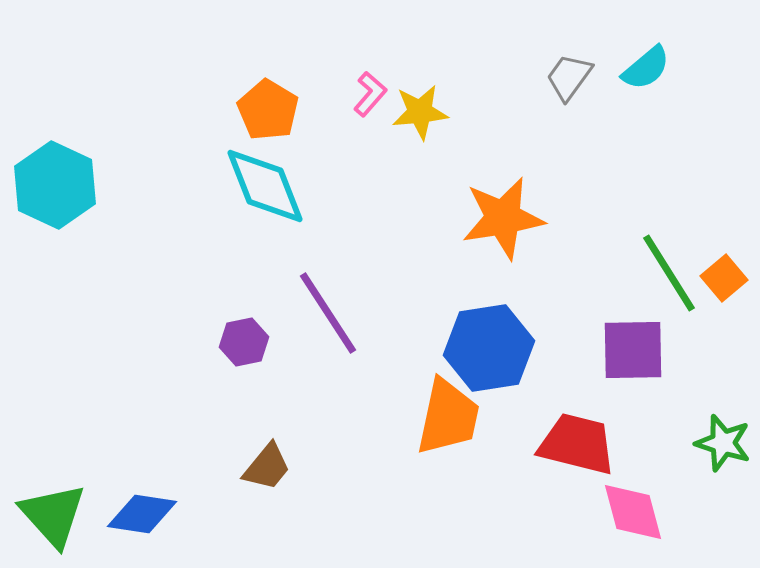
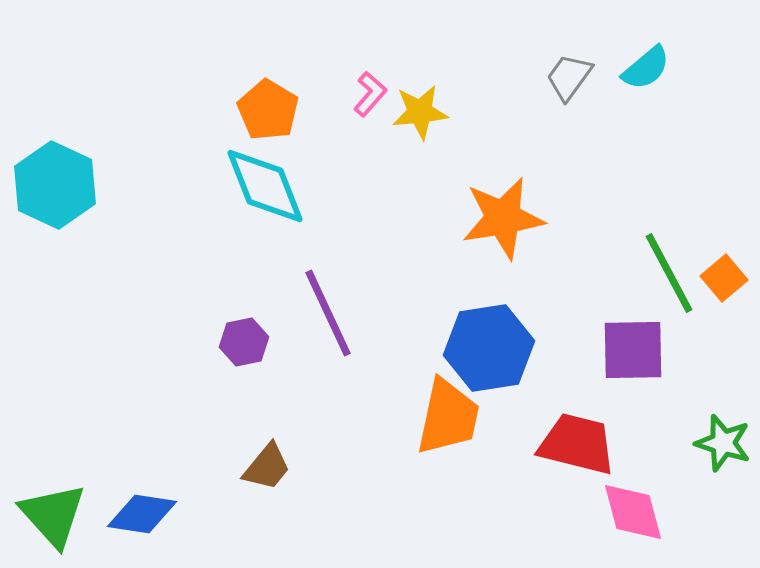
green line: rotated 4 degrees clockwise
purple line: rotated 8 degrees clockwise
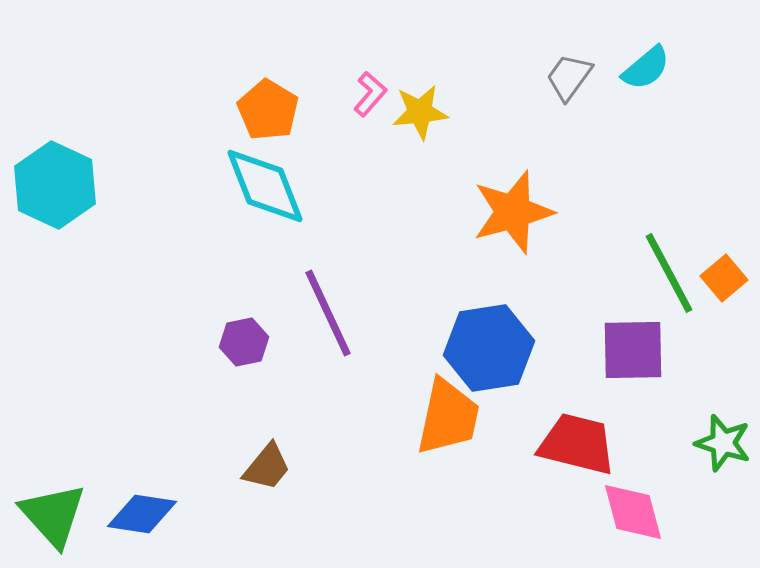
orange star: moved 10 px right, 6 px up; rotated 6 degrees counterclockwise
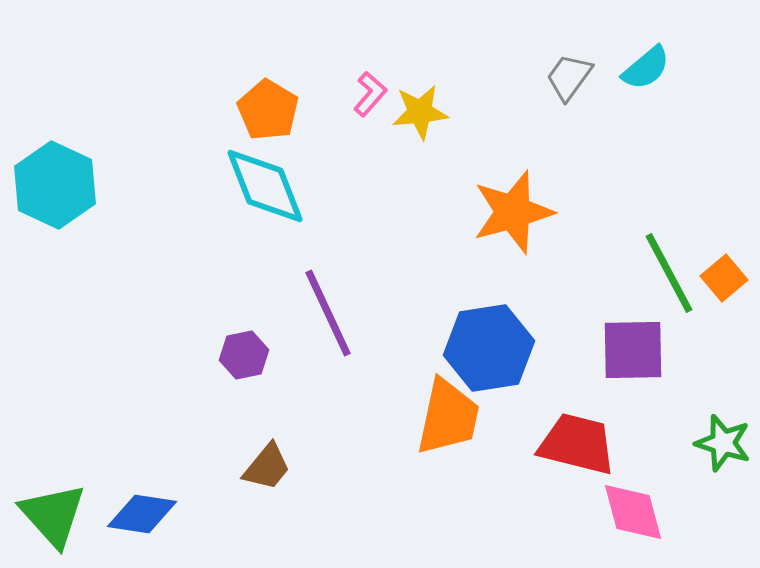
purple hexagon: moved 13 px down
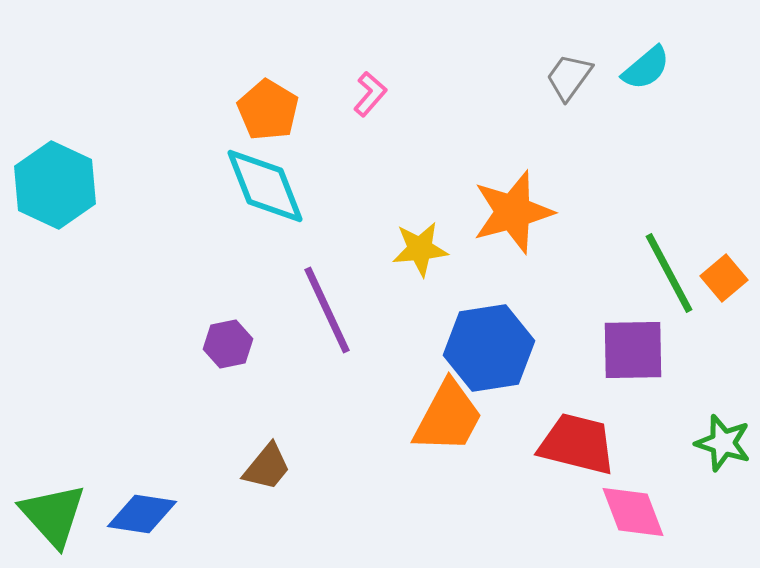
yellow star: moved 137 px down
purple line: moved 1 px left, 3 px up
purple hexagon: moved 16 px left, 11 px up
orange trapezoid: rotated 16 degrees clockwise
pink diamond: rotated 6 degrees counterclockwise
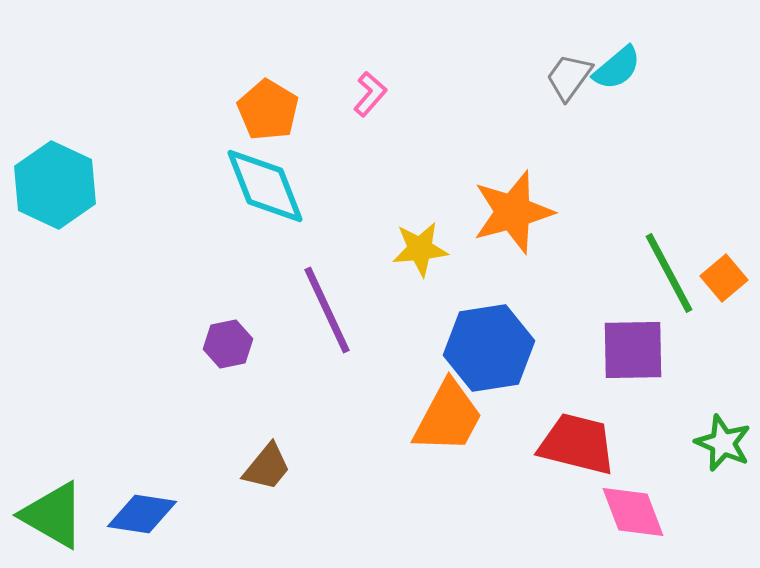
cyan semicircle: moved 29 px left
green star: rotated 6 degrees clockwise
green triangle: rotated 18 degrees counterclockwise
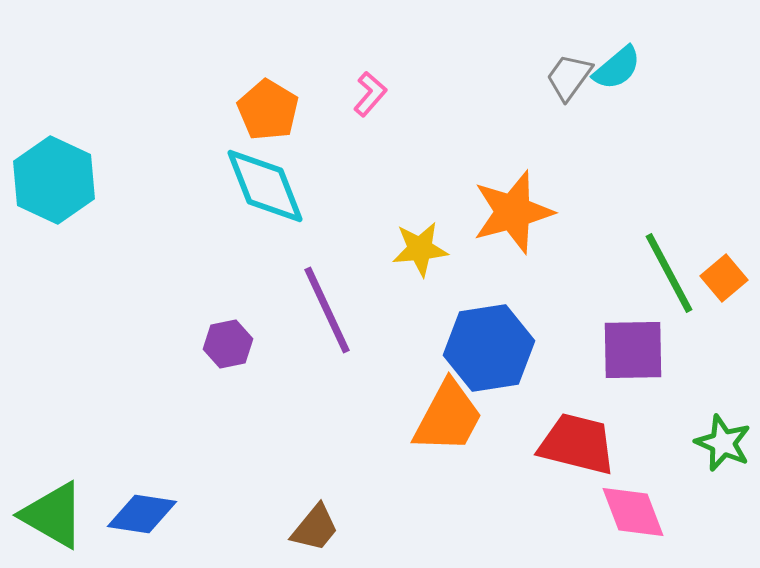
cyan hexagon: moved 1 px left, 5 px up
brown trapezoid: moved 48 px right, 61 px down
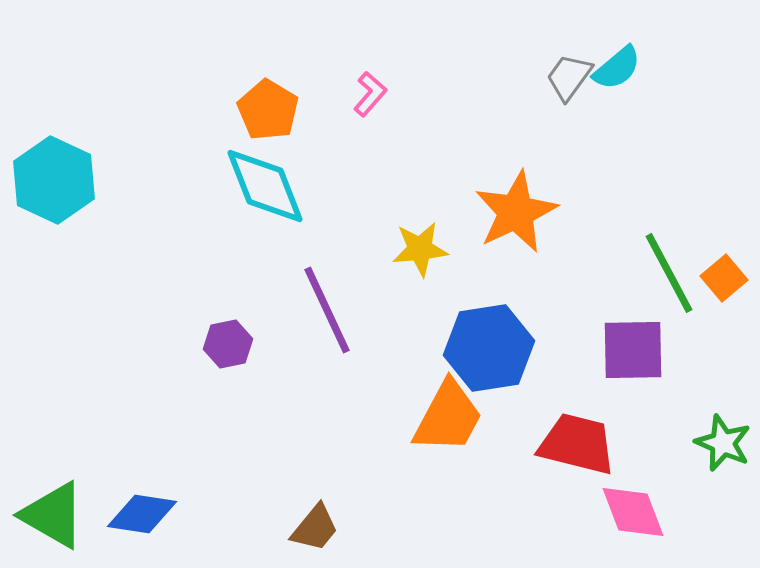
orange star: moved 3 px right; rotated 10 degrees counterclockwise
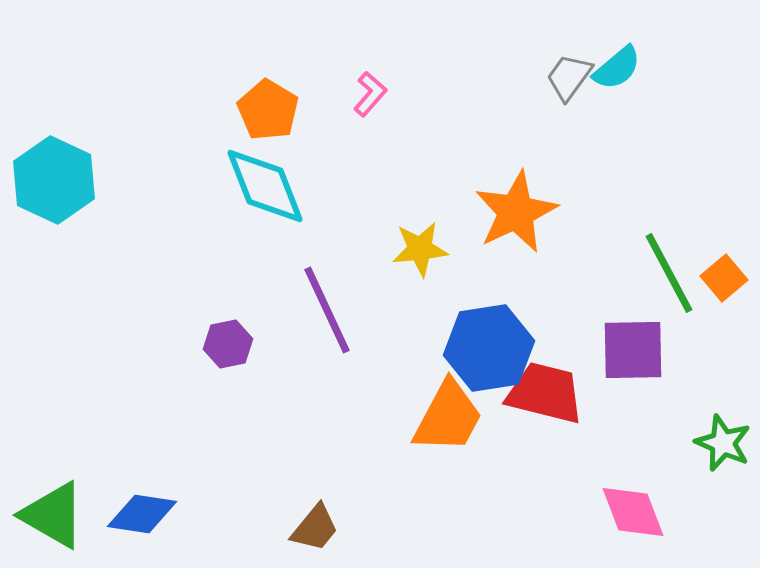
red trapezoid: moved 32 px left, 51 px up
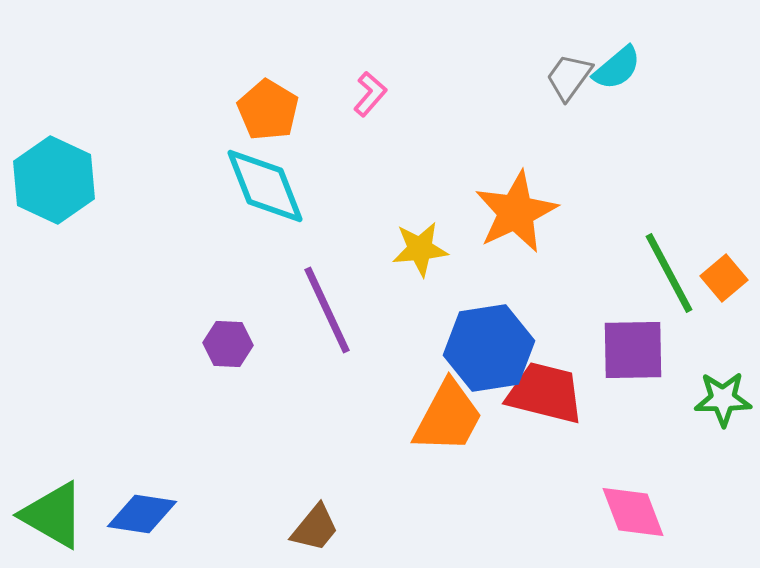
purple hexagon: rotated 15 degrees clockwise
green star: moved 44 px up; rotated 24 degrees counterclockwise
